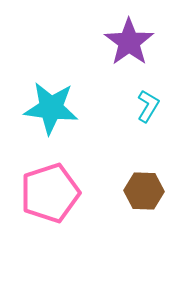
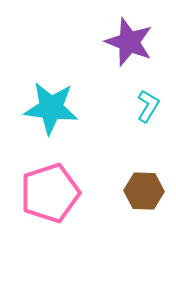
purple star: rotated 15 degrees counterclockwise
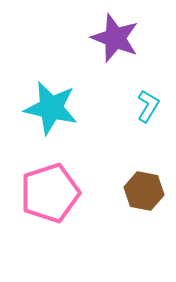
purple star: moved 14 px left, 4 px up
cyan star: rotated 6 degrees clockwise
brown hexagon: rotated 9 degrees clockwise
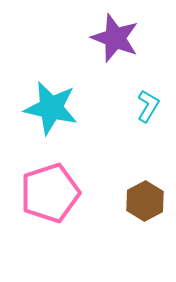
brown hexagon: moved 1 px right, 10 px down; rotated 21 degrees clockwise
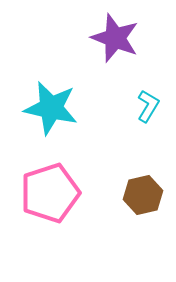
brown hexagon: moved 2 px left, 6 px up; rotated 15 degrees clockwise
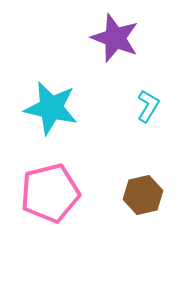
pink pentagon: rotated 4 degrees clockwise
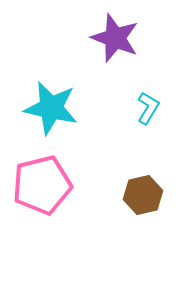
cyan L-shape: moved 2 px down
pink pentagon: moved 8 px left, 8 px up
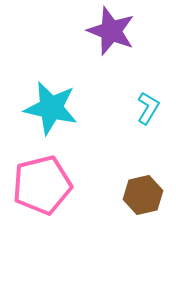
purple star: moved 4 px left, 7 px up
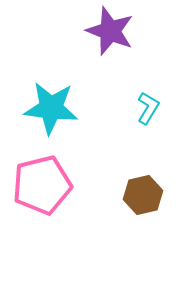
purple star: moved 1 px left
cyan star: rotated 6 degrees counterclockwise
